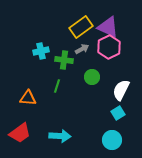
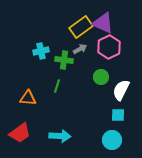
purple triangle: moved 5 px left, 4 px up
gray arrow: moved 2 px left
green circle: moved 9 px right
cyan square: moved 2 px down; rotated 32 degrees clockwise
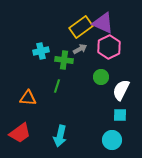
cyan square: moved 2 px right
cyan arrow: rotated 100 degrees clockwise
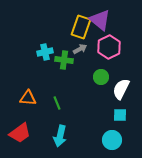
purple triangle: moved 3 px left, 3 px up; rotated 15 degrees clockwise
yellow rectangle: rotated 35 degrees counterclockwise
cyan cross: moved 4 px right, 1 px down
green line: moved 17 px down; rotated 40 degrees counterclockwise
white semicircle: moved 1 px up
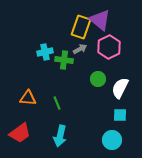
green circle: moved 3 px left, 2 px down
white semicircle: moved 1 px left, 1 px up
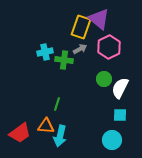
purple triangle: moved 1 px left, 1 px up
green circle: moved 6 px right
orange triangle: moved 18 px right, 28 px down
green line: moved 1 px down; rotated 40 degrees clockwise
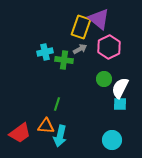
cyan square: moved 11 px up
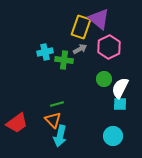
green line: rotated 56 degrees clockwise
orange triangle: moved 7 px right, 6 px up; rotated 42 degrees clockwise
red trapezoid: moved 3 px left, 10 px up
cyan circle: moved 1 px right, 4 px up
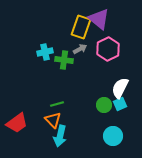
pink hexagon: moved 1 px left, 2 px down
green circle: moved 26 px down
cyan square: rotated 24 degrees counterclockwise
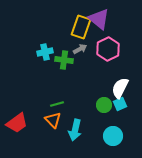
cyan arrow: moved 15 px right, 6 px up
